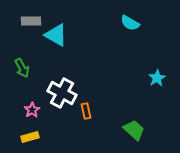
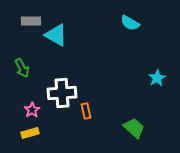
white cross: rotated 32 degrees counterclockwise
green trapezoid: moved 2 px up
yellow rectangle: moved 4 px up
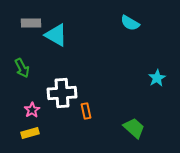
gray rectangle: moved 2 px down
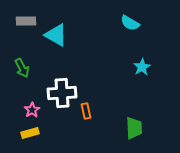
gray rectangle: moved 5 px left, 2 px up
cyan star: moved 15 px left, 11 px up
green trapezoid: rotated 45 degrees clockwise
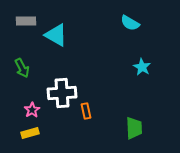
cyan star: rotated 12 degrees counterclockwise
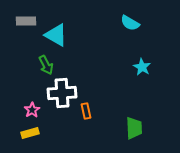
green arrow: moved 24 px right, 3 px up
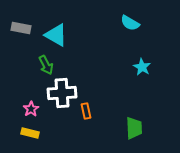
gray rectangle: moved 5 px left, 7 px down; rotated 12 degrees clockwise
pink star: moved 1 px left, 1 px up
yellow rectangle: rotated 30 degrees clockwise
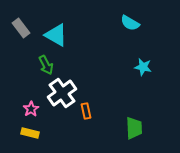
gray rectangle: rotated 42 degrees clockwise
cyan star: moved 1 px right; rotated 18 degrees counterclockwise
white cross: rotated 32 degrees counterclockwise
